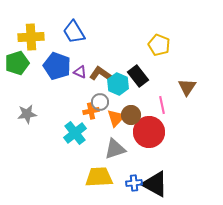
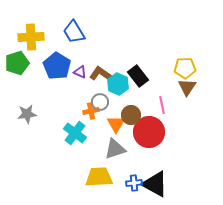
yellow pentagon: moved 26 px right, 23 px down; rotated 25 degrees counterclockwise
blue pentagon: rotated 12 degrees clockwise
orange triangle: moved 6 px down; rotated 12 degrees counterclockwise
cyan cross: rotated 15 degrees counterclockwise
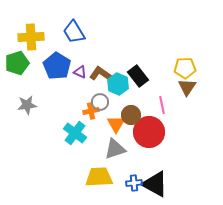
gray star: moved 9 px up
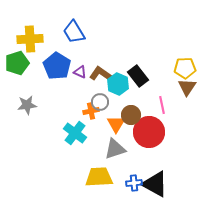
yellow cross: moved 1 px left, 2 px down
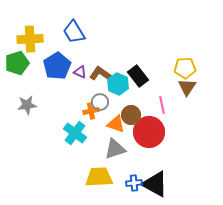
blue pentagon: rotated 8 degrees clockwise
orange triangle: rotated 42 degrees counterclockwise
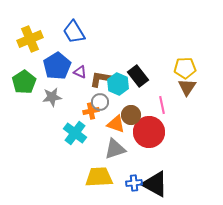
yellow cross: rotated 20 degrees counterclockwise
green pentagon: moved 7 px right, 19 px down; rotated 15 degrees counterclockwise
brown L-shape: moved 5 px down; rotated 25 degrees counterclockwise
gray star: moved 25 px right, 8 px up
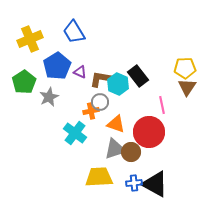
gray star: moved 3 px left; rotated 18 degrees counterclockwise
brown circle: moved 37 px down
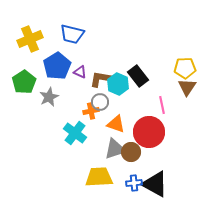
blue trapezoid: moved 2 px left, 2 px down; rotated 45 degrees counterclockwise
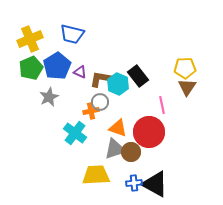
green pentagon: moved 7 px right, 14 px up; rotated 10 degrees clockwise
orange triangle: moved 2 px right, 4 px down
yellow trapezoid: moved 3 px left, 2 px up
